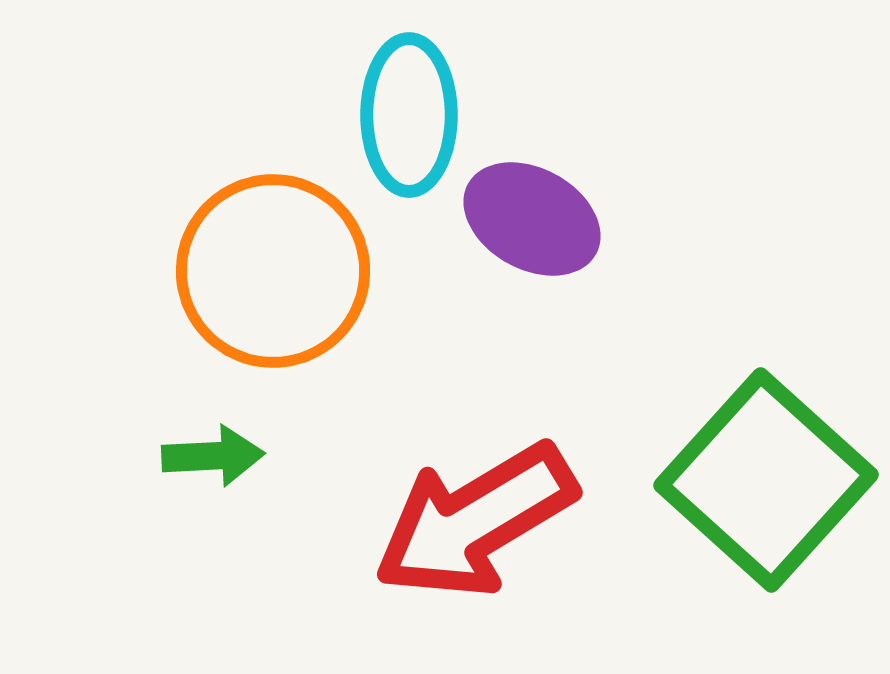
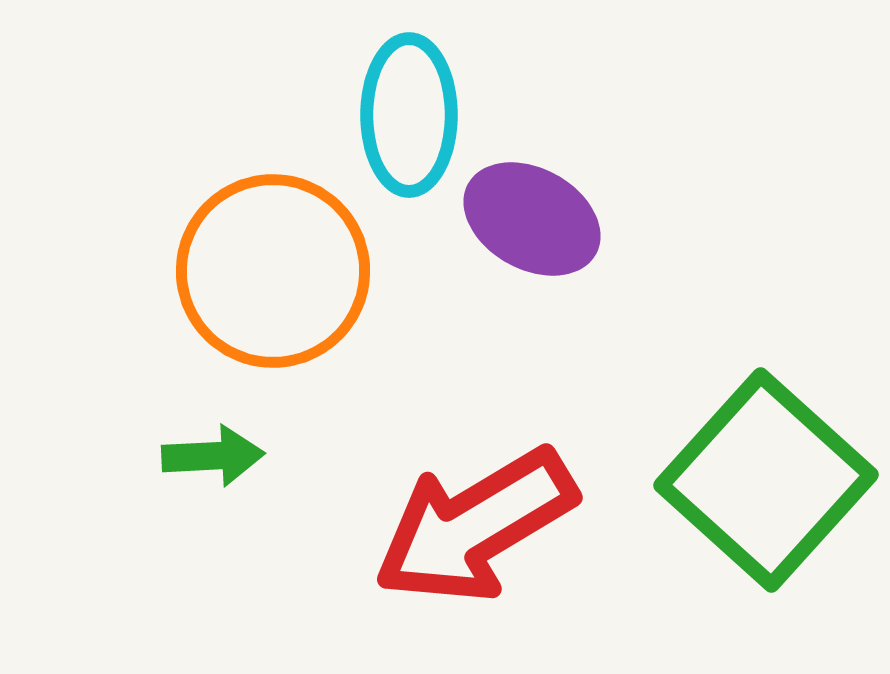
red arrow: moved 5 px down
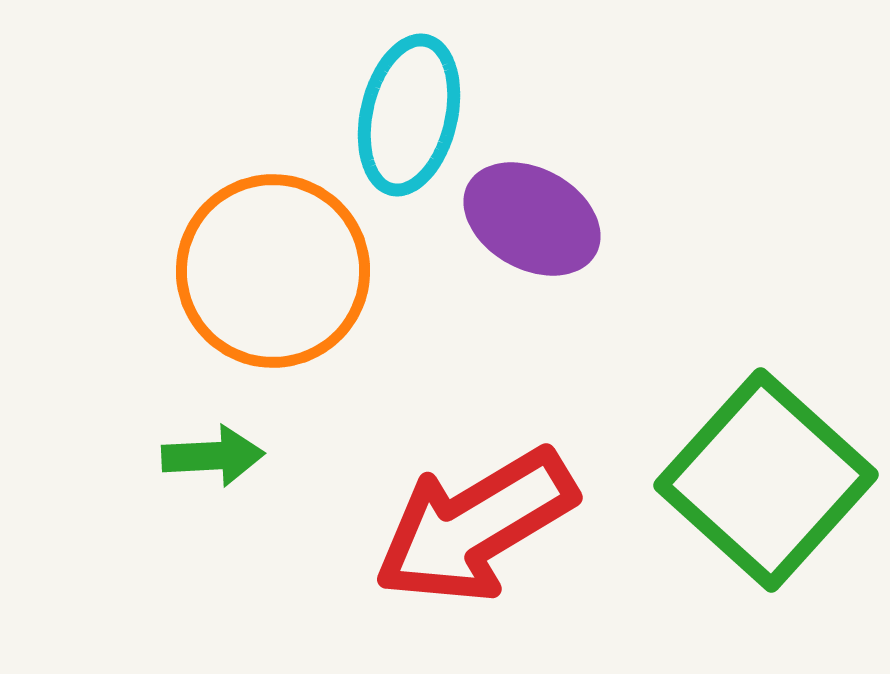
cyan ellipse: rotated 13 degrees clockwise
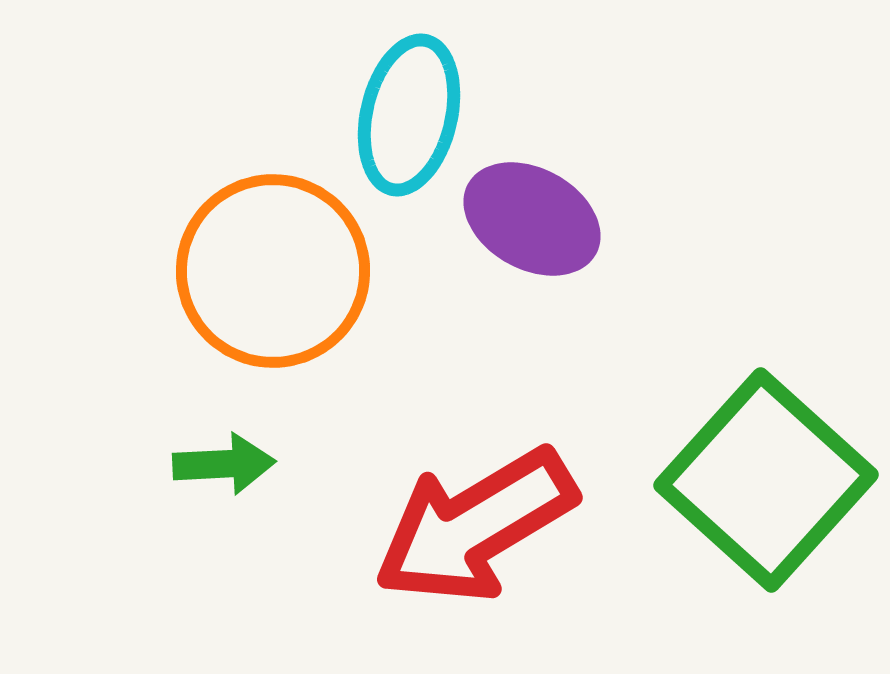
green arrow: moved 11 px right, 8 px down
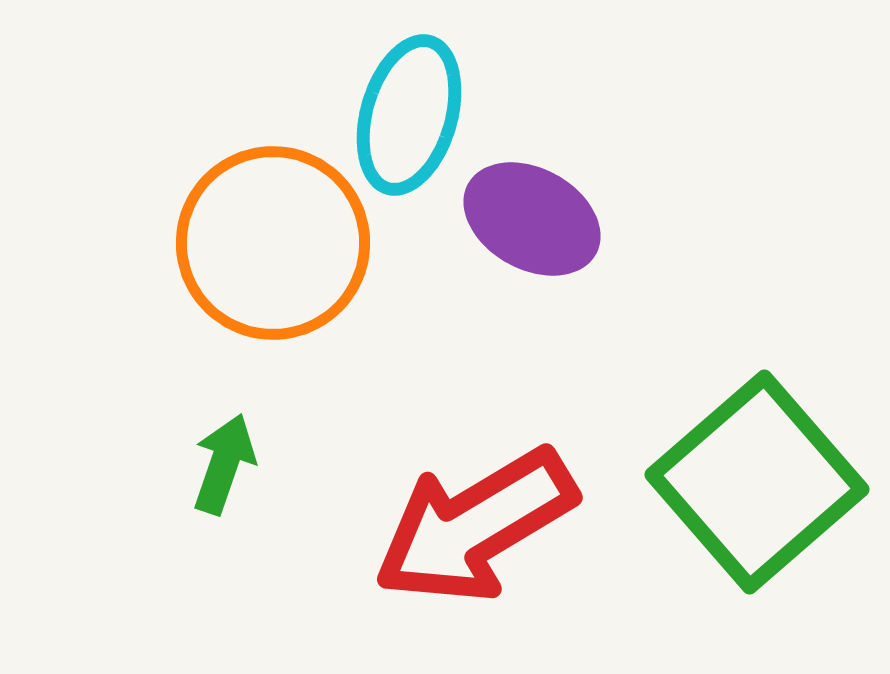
cyan ellipse: rotated 3 degrees clockwise
orange circle: moved 28 px up
green arrow: rotated 68 degrees counterclockwise
green square: moved 9 px left, 2 px down; rotated 7 degrees clockwise
